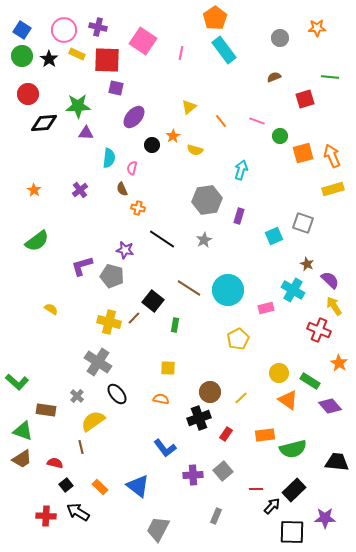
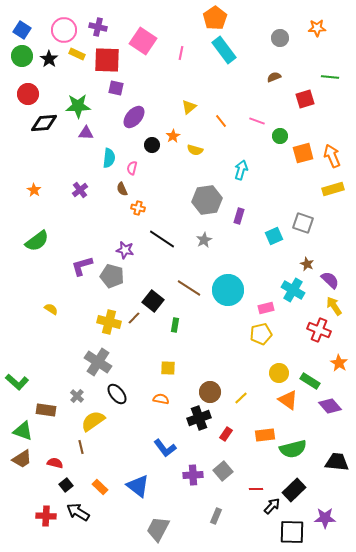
yellow pentagon at (238, 339): moved 23 px right, 5 px up; rotated 15 degrees clockwise
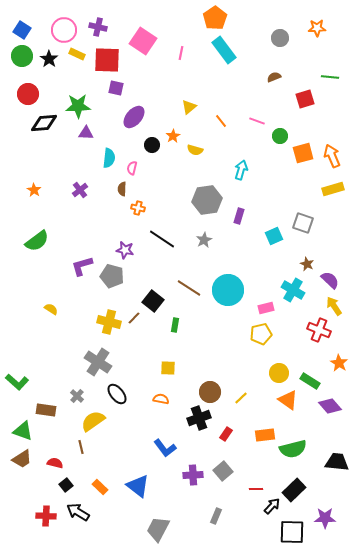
brown semicircle at (122, 189): rotated 24 degrees clockwise
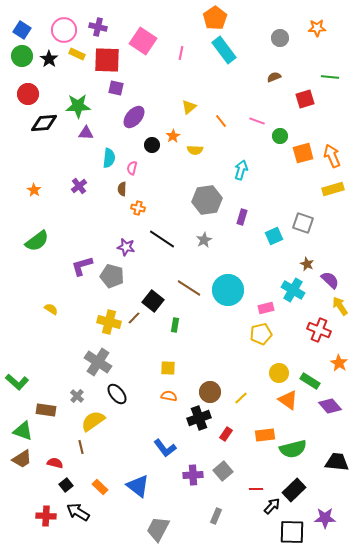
yellow semicircle at (195, 150): rotated 14 degrees counterclockwise
purple cross at (80, 190): moved 1 px left, 4 px up
purple rectangle at (239, 216): moved 3 px right, 1 px down
purple star at (125, 250): moved 1 px right, 3 px up
yellow arrow at (334, 306): moved 6 px right
orange semicircle at (161, 399): moved 8 px right, 3 px up
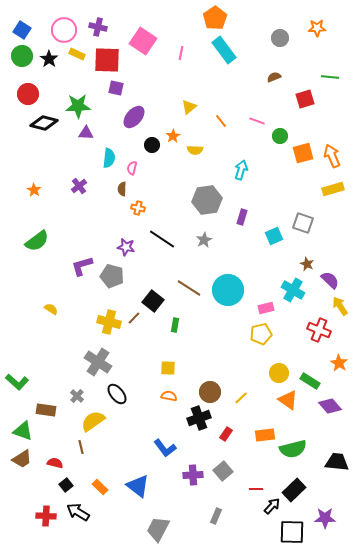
black diamond at (44, 123): rotated 20 degrees clockwise
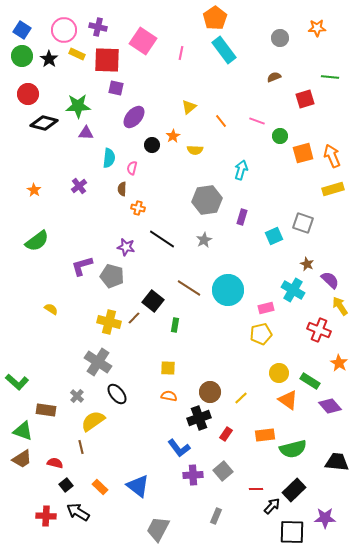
blue L-shape at (165, 448): moved 14 px right
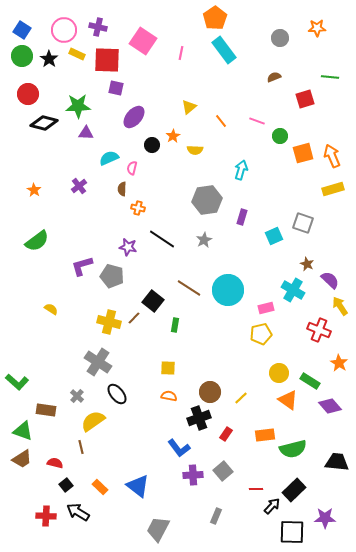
cyan semicircle at (109, 158): rotated 120 degrees counterclockwise
purple star at (126, 247): moved 2 px right
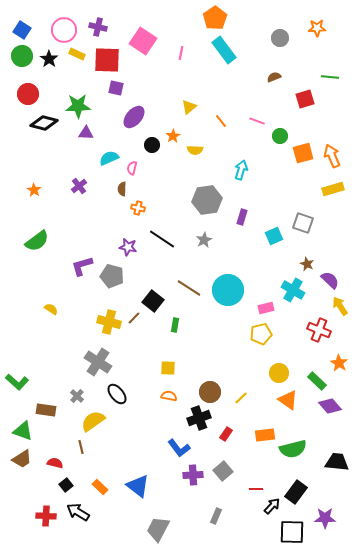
green rectangle at (310, 381): moved 7 px right; rotated 12 degrees clockwise
black rectangle at (294, 490): moved 2 px right, 2 px down; rotated 10 degrees counterclockwise
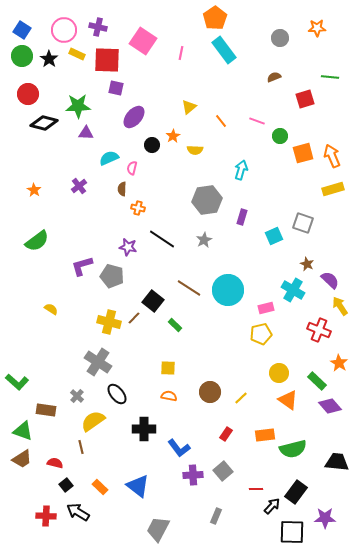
green rectangle at (175, 325): rotated 56 degrees counterclockwise
black cross at (199, 418): moved 55 px left, 11 px down; rotated 20 degrees clockwise
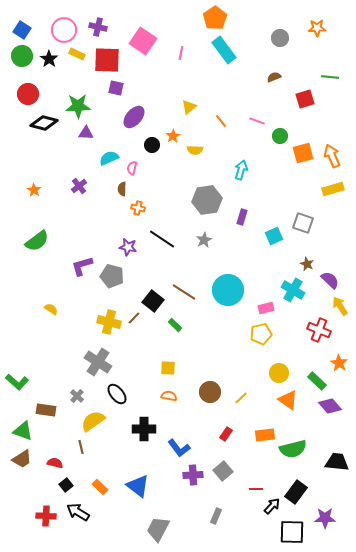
brown line at (189, 288): moved 5 px left, 4 px down
